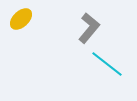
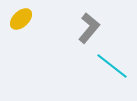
cyan line: moved 5 px right, 2 px down
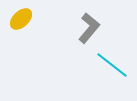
cyan line: moved 1 px up
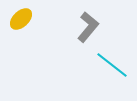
gray L-shape: moved 1 px left, 1 px up
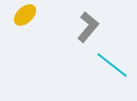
yellow ellipse: moved 4 px right, 4 px up
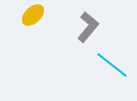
yellow ellipse: moved 8 px right
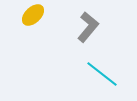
cyan line: moved 10 px left, 9 px down
